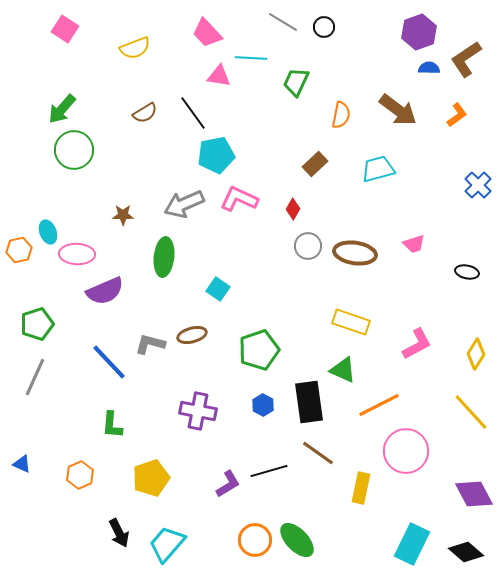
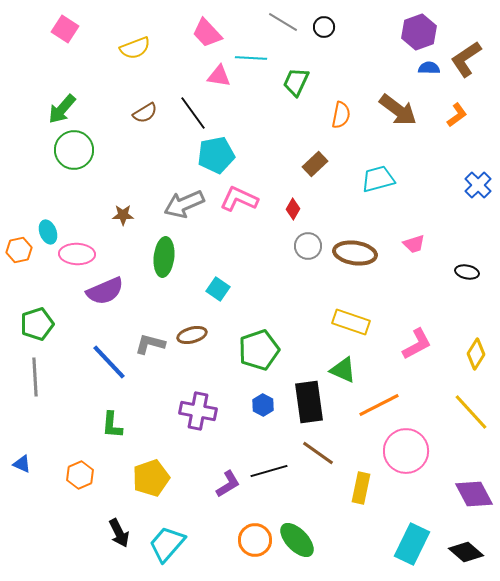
cyan trapezoid at (378, 169): moved 10 px down
gray line at (35, 377): rotated 27 degrees counterclockwise
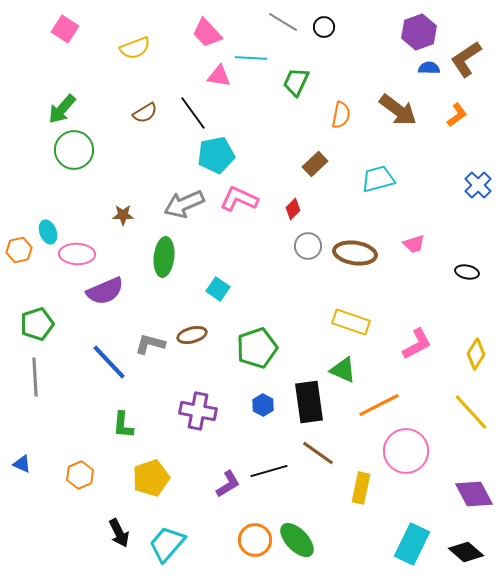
red diamond at (293, 209): rotated 15 degrees clockwise
green pentagon at (259, 350): moved 2 px left, 2 px up
green L-shape at (112, 425): moved 11 px right
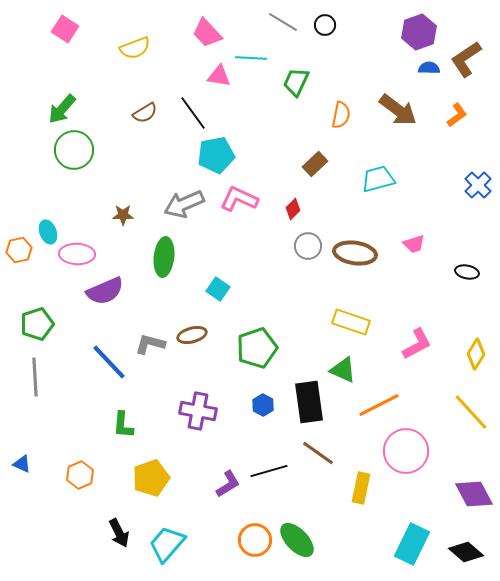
black circle at (324, 27): moved 1 px right, 2 px up
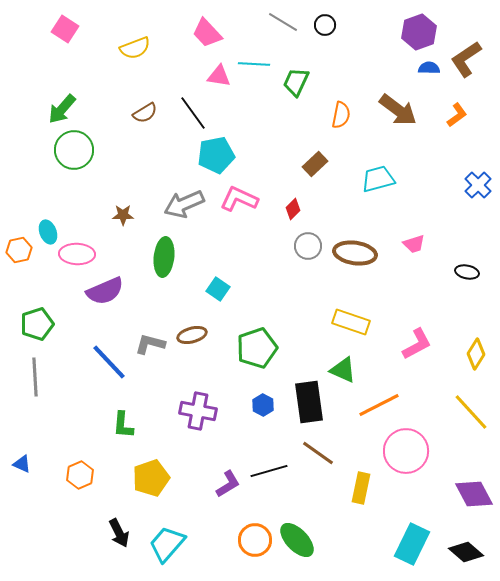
cyan line at (251, 58): moved 3 px right, 6 px down
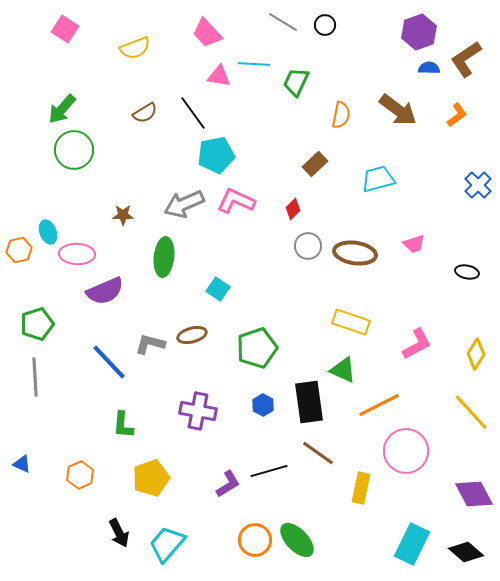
pink L-shape at (239, 199): moved 3 px left, 2 px down
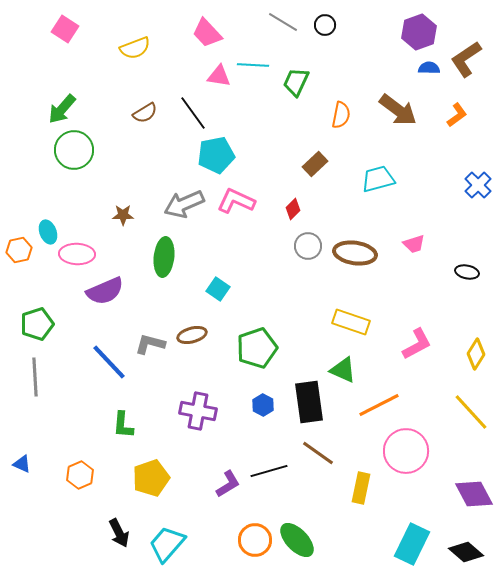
cyan line at (254, 64): moved 1 px left, 1 px down
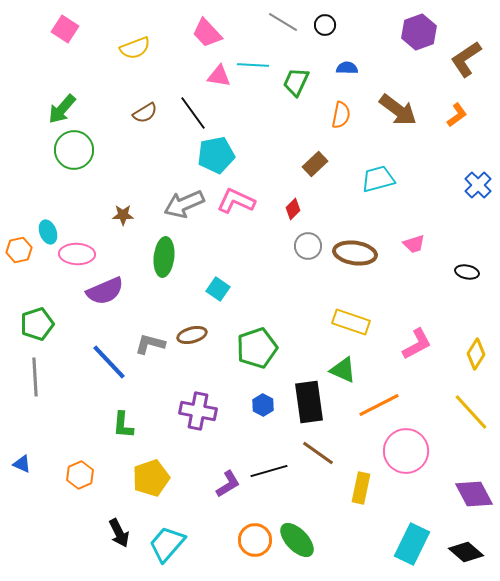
blue semicircle at (429, 68): moved 82 px left
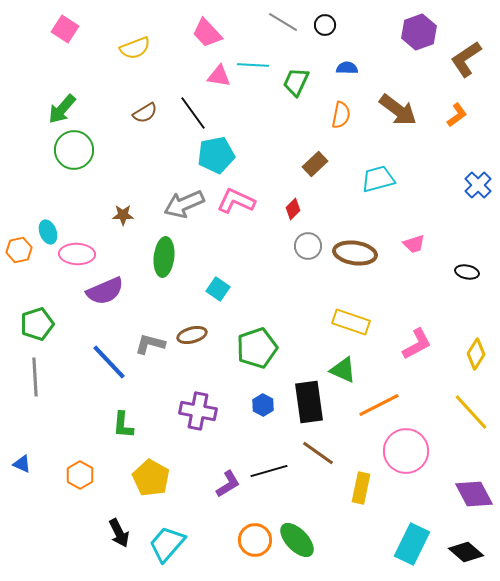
orange hexagon at (80, 475): rotated 8 degrees counterclockwise
yellow pentagon at (151, 478): rotated 24 degrees counterclockwise
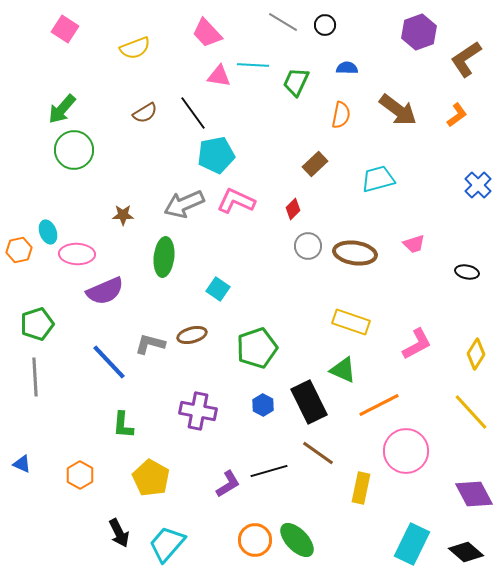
black rectangle at (309, 402): rotated 18 degrees counterclockwise
